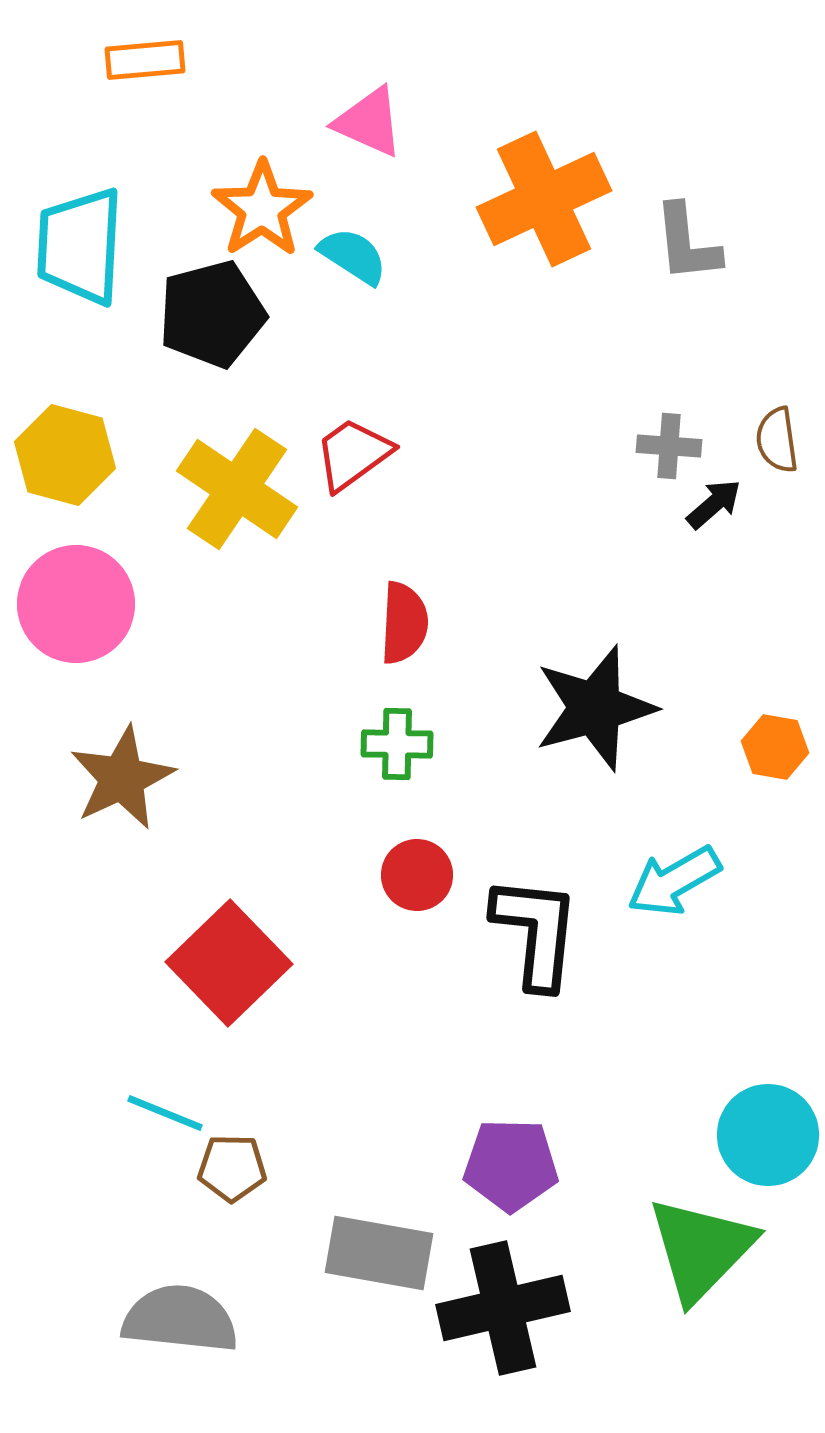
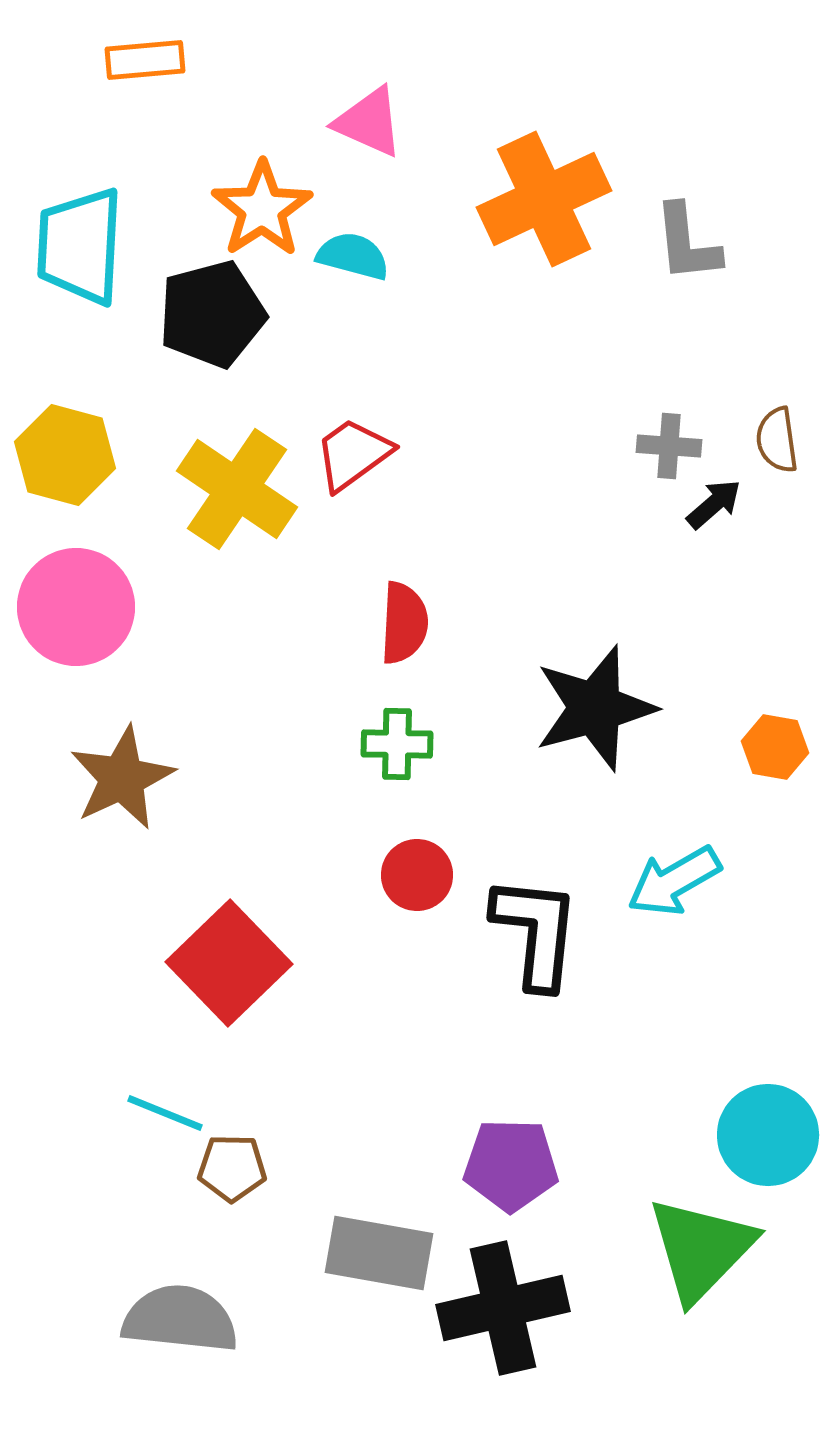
cyan semicircle: rotated 18 degrees counterclockwise
pink circle: moved 3 px down
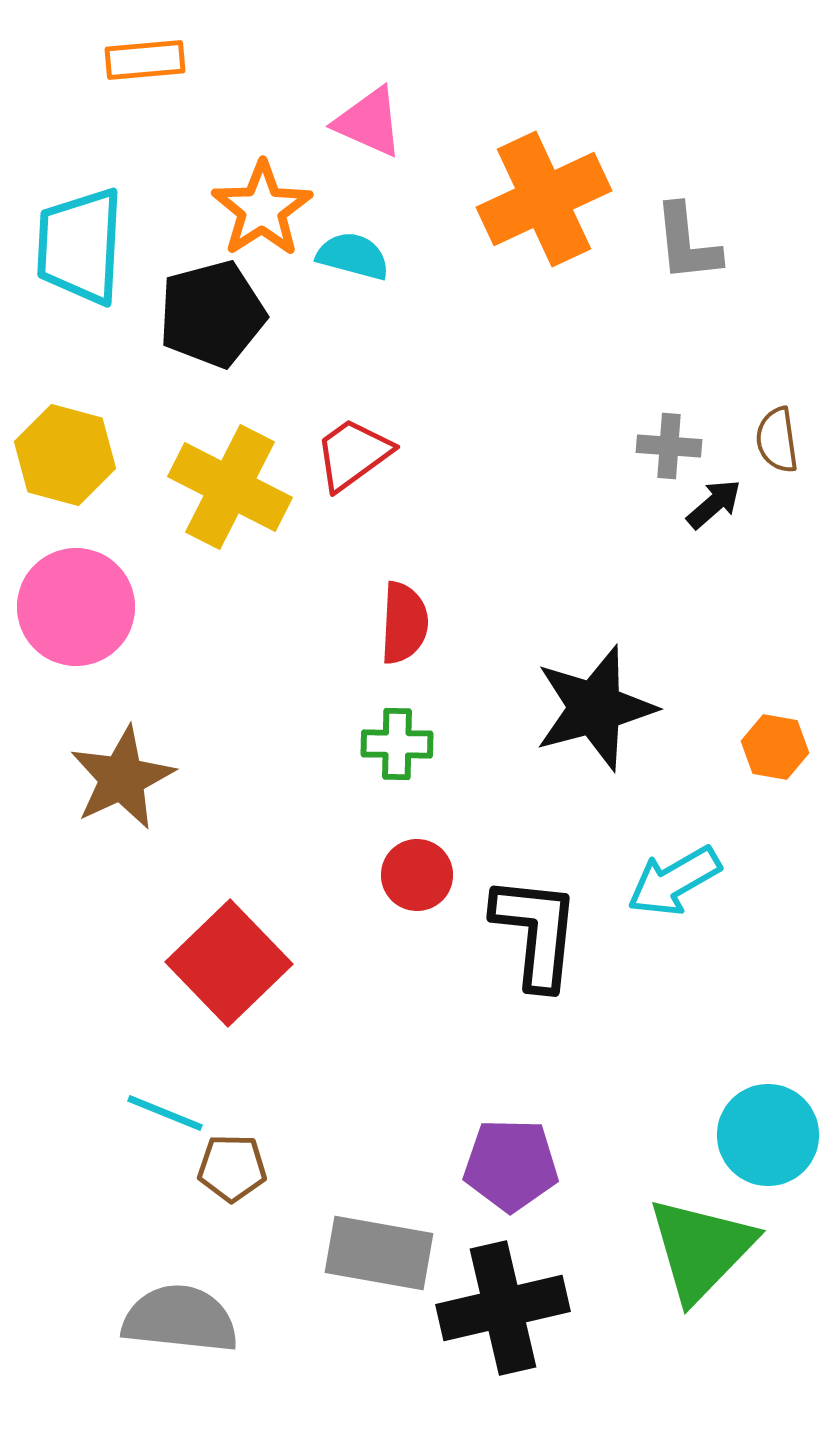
yellow cross: moved 7 px left, 2 px up; rotated 7 degrees counterclockwise
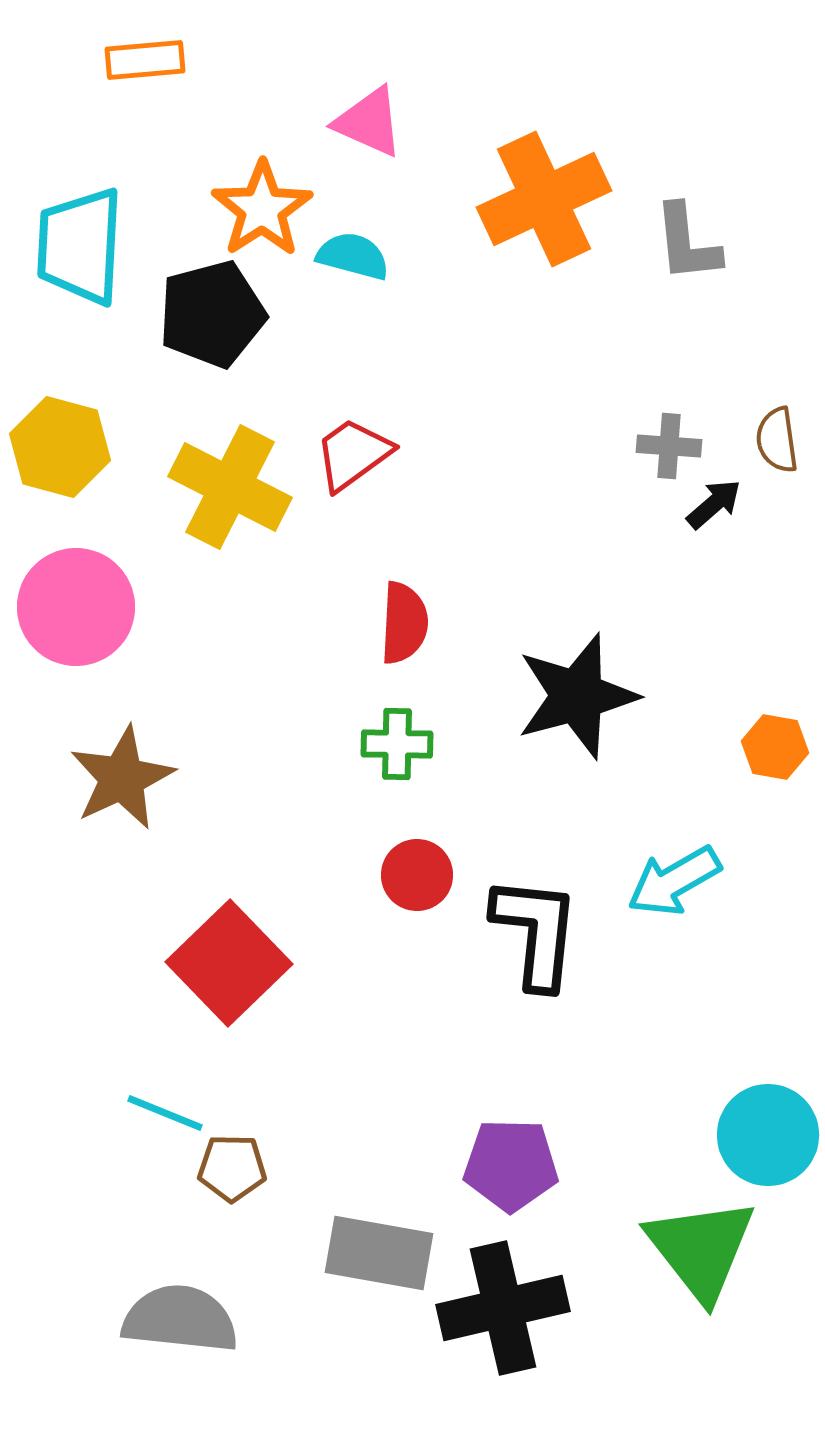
yellow hexagon: moved 5 px left, 8 px up
black star: moved 18 px left, 12 px up
green triangle: rotated 22 degrees counterclockwise
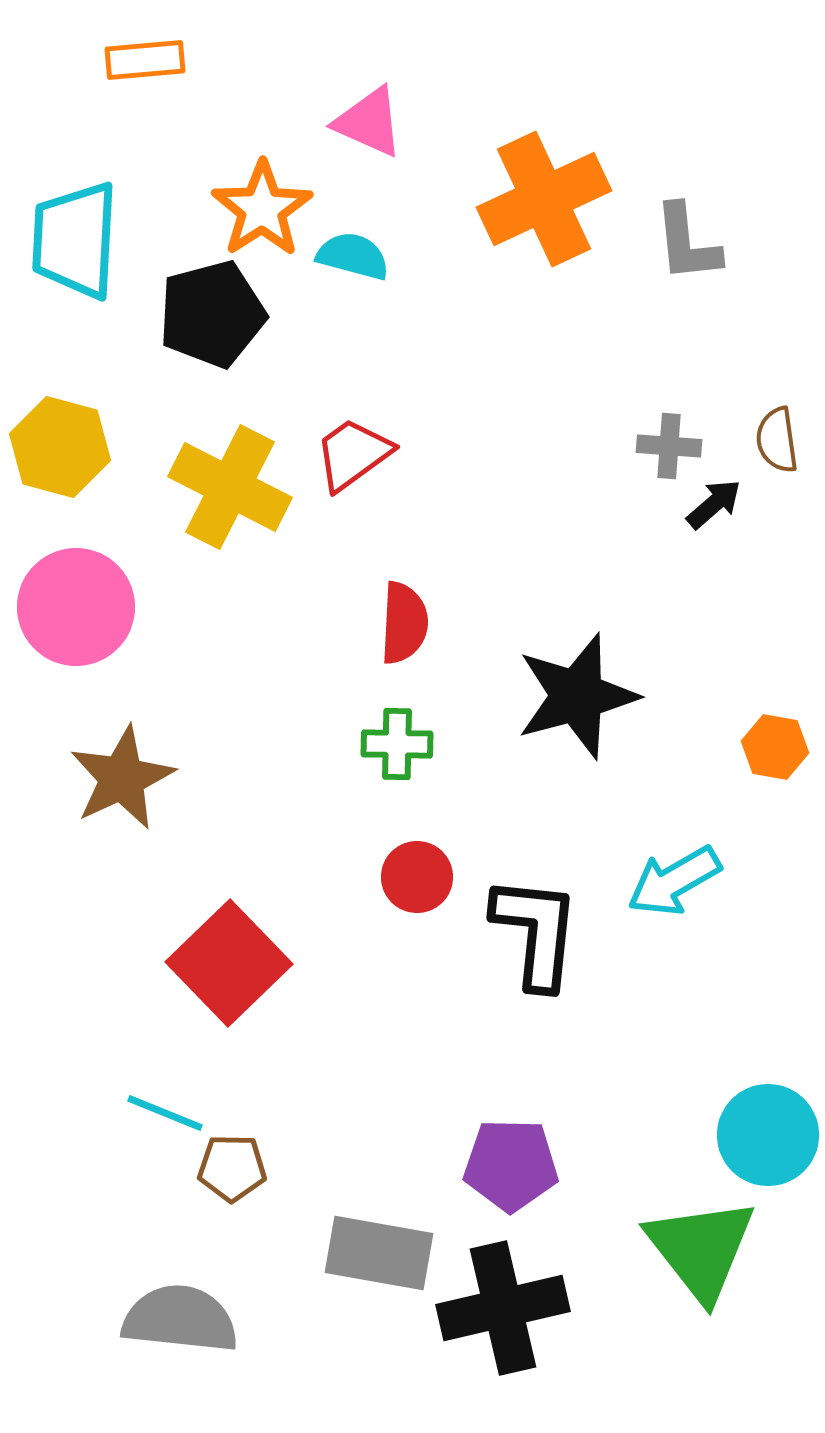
cyan trapezoid: moved 5 px left, 6 px up
red circle: moved 2 px down
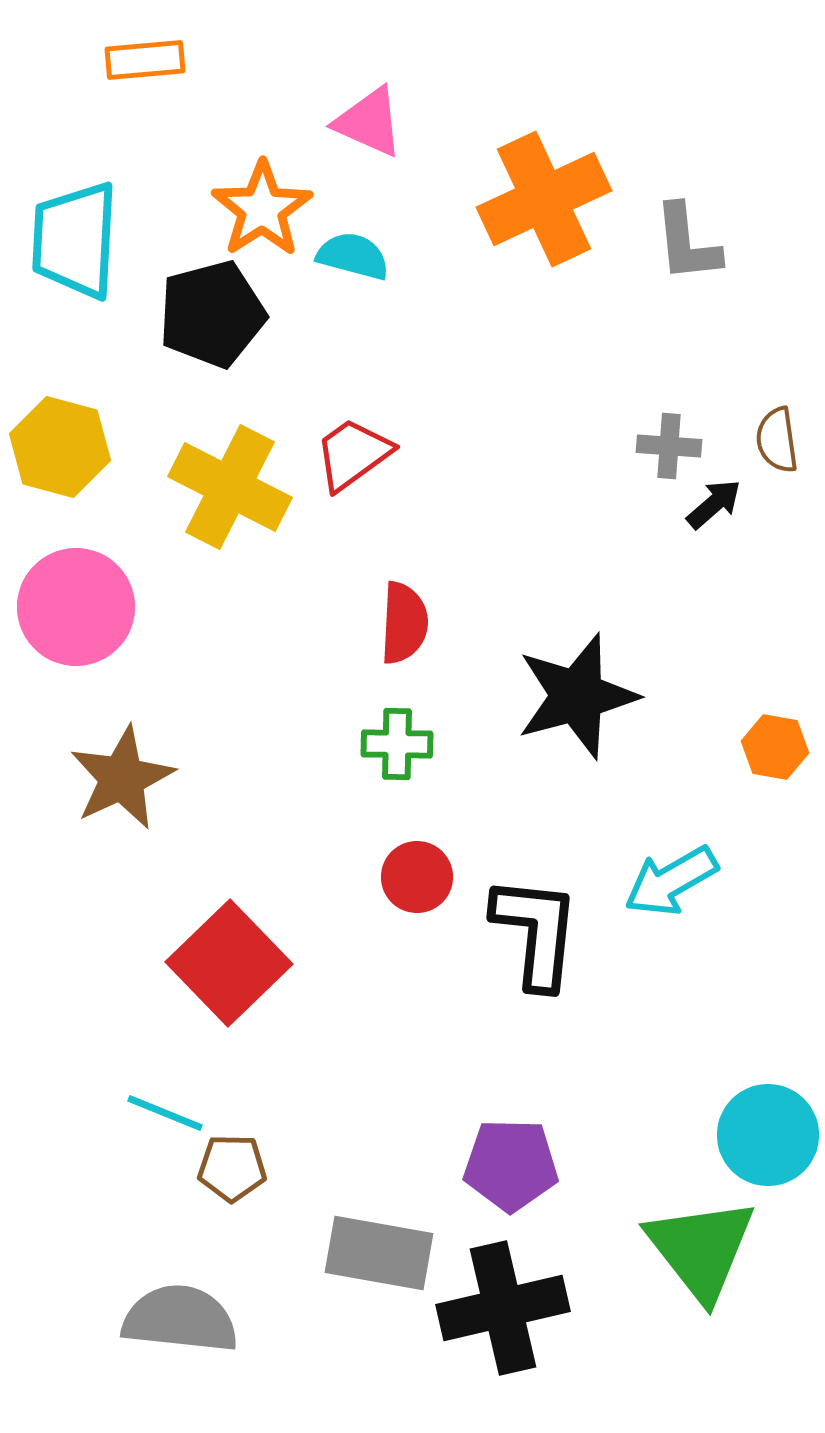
cyan arrow: moved 3 px left
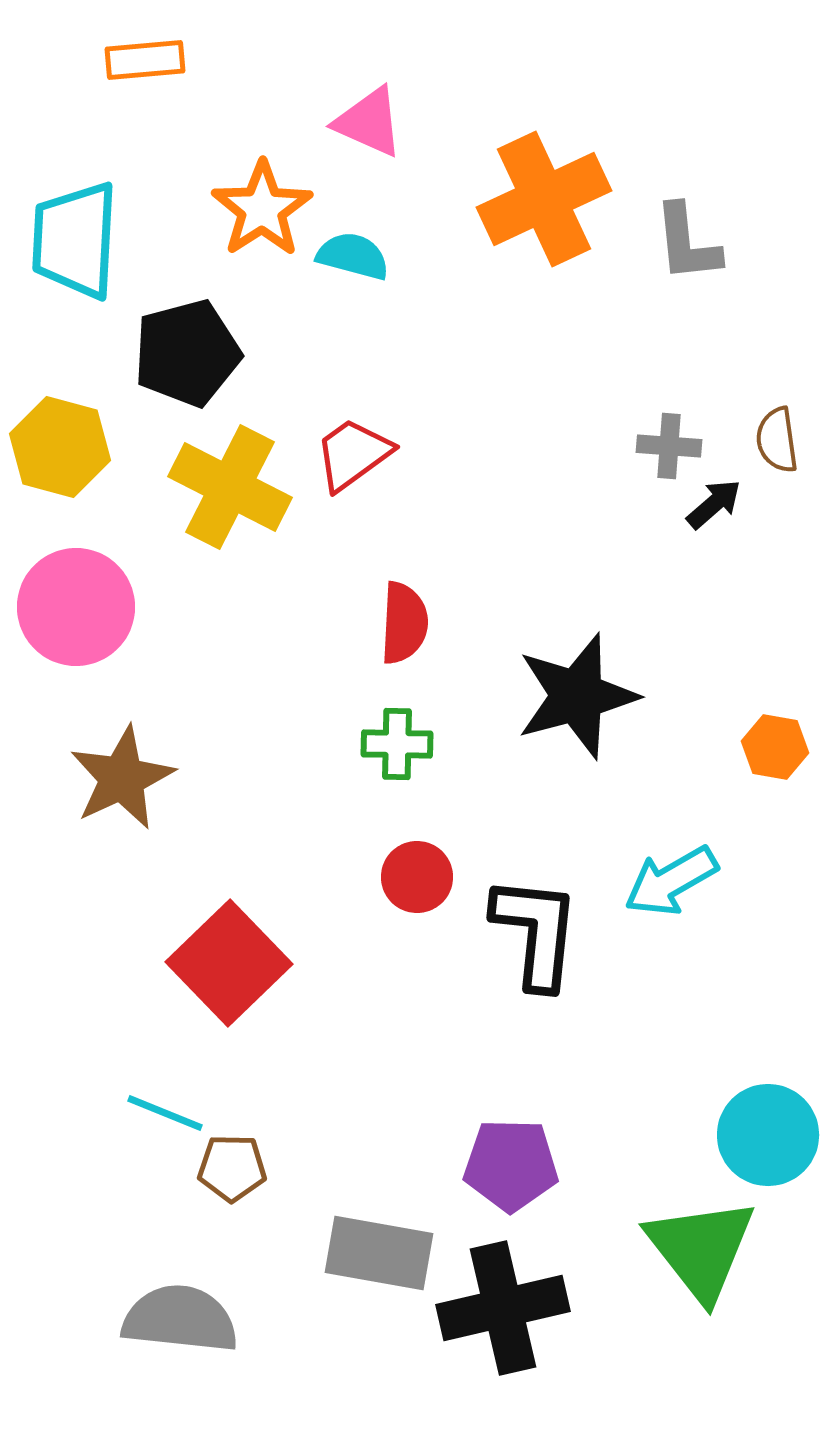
black pentagon: moved 25 px left, 39 px down
